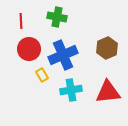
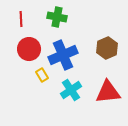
red line: moved 2 px up
cyan cross: rotated 25 degrees counterclockwise
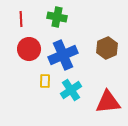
yellow rectangle: moved 3 px right, 6 px down; rotated 32 degrees clockwise
red triangle: moved 10 px down
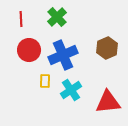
green cross: rotated 36 degrees clockwise
red circle: moved 1 px down
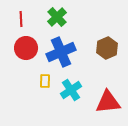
red circle: moved 3 px left, 2 px up
blue cross: moved 2 px left, 3 px up
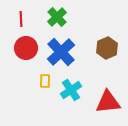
blue cross: rotated 20 degrees counterclockwise
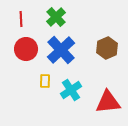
green cross: moved 1 px left
red circle: moved 1 px down
blue cross: moved 2 px up
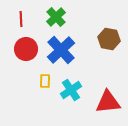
brown hexagon: moved 2 px right, 9 px up; rotated 25 degrees counterclockwise
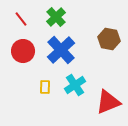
red line: rotated 35 degrees counterclockwise
red circle: moved 3 px left, 2 px down
yellow rectangle: moved 6 px down
cyan cross: moved 4 px right, 5 px up
red triangle: rotated 16 degrees counterclockwise
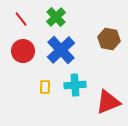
cyan cross: rotated 30 degrees clockwise
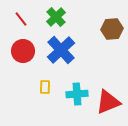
brown hexagon: moved 3 px right, 10 px up; rotated 15 degrees counterclockwise
cyan cross: moved 2 px right, 9 px down
